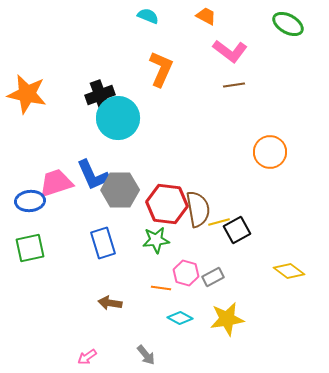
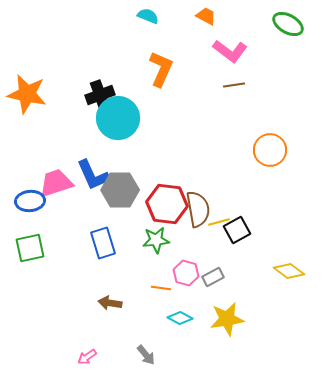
orange circle: moved 2 px up
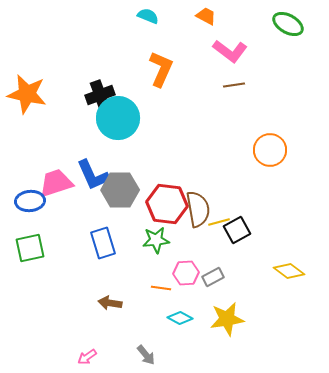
pink hexagon: rotated 20 degrees counterclockwise
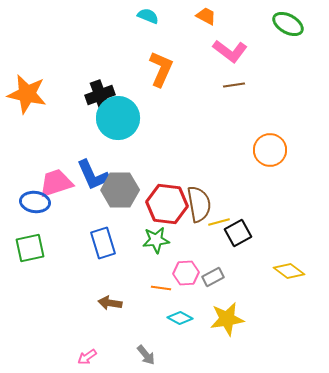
blue ellipse: moved 5 px right, 1 px down; rotated 12 degrees clockwise
brown semicircle: moved 1 px right, 5 px up
black square: moved 1 px right, 3 px down
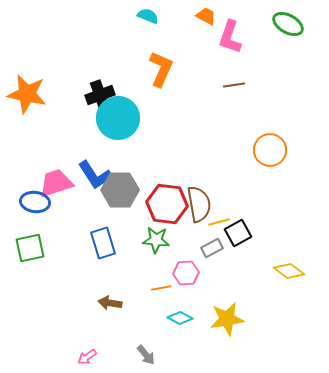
pink L-shape: moved 14 px up; rotated 72 degrees clockwise
blue L-shape: moved 2 px right; rotated 9 degrees counterclockwise
green star: rotated 12 degrees clockwise
gray rectangle: moved 1 px left, 29 px up
orange line: rotated 18 degrees counterclockwise
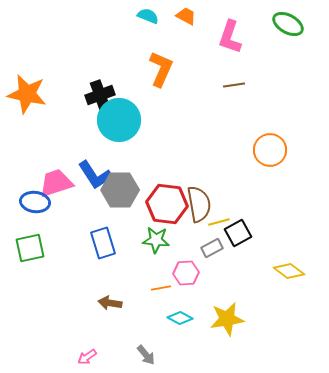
orange trapezoid: moved 20 px left
cyan circle: moved 1 px right, 2 px down
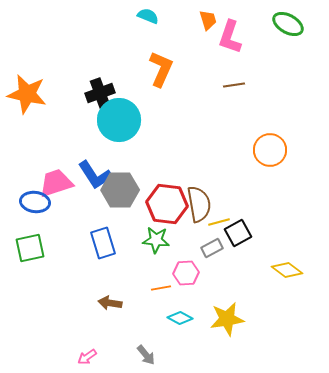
orange trapezoid: moved 22 px right, 4 px down; rotated 45 degrees clockwise
black cross: moved 2 px up
yellow diamond: moved 2 px left, 1 px up
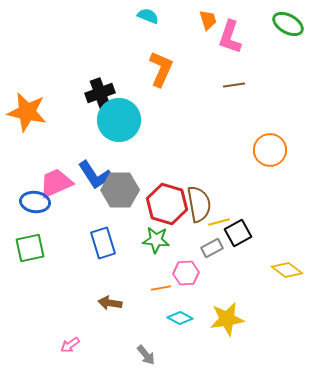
orange star: moved 18 px down
pink trapezoid: rotated 6 degrees counterclockwise
red hexagon: rotated 9 degrees clockwise
pink arrow: moved 17 px left, 12 px up
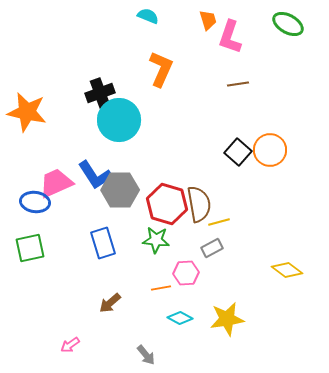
brown line: moved 4 px right, 1 px up
black square: moved 81 px up; rotated 20 degrees counterclockwise
brown arrow: rotated 50 degrees counterclockwise
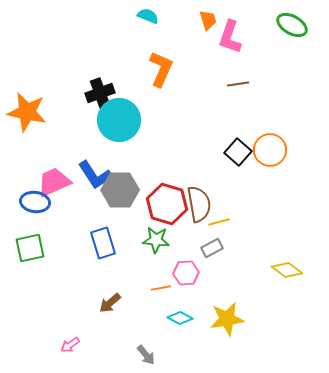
green ellipse: moved 4 px right, 1 px down
pink trapezoid: moved 2 px left, 1 px up
